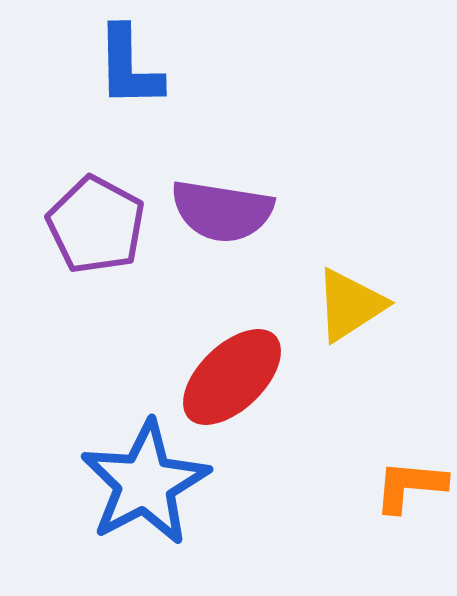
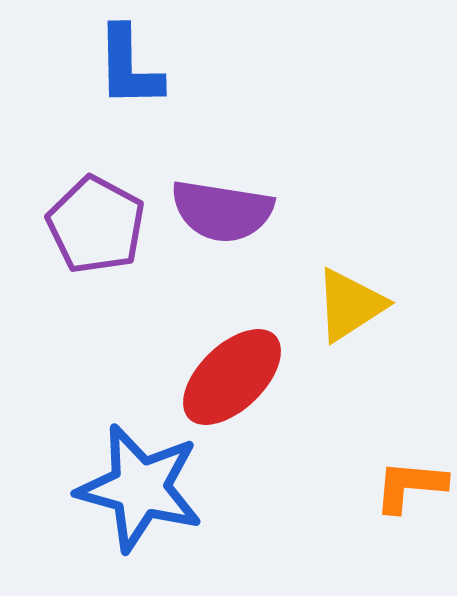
blue star: moved 5 px left, 5 px down; rotated 29 degrees counterclockwise
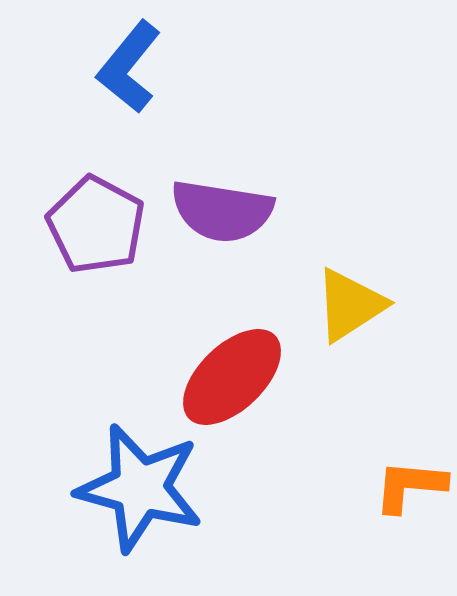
blue L-shape: rotated 40 degrees clockwise
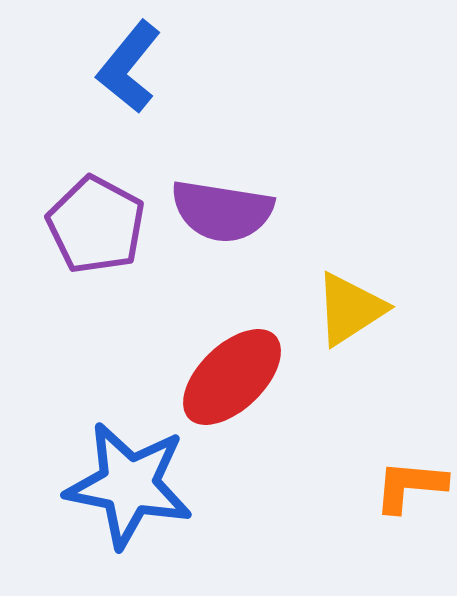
yellow triangle: moved 4 px down
blue star: moved 11 px left, 3 px up; rotated 4 degrees counterclockwise
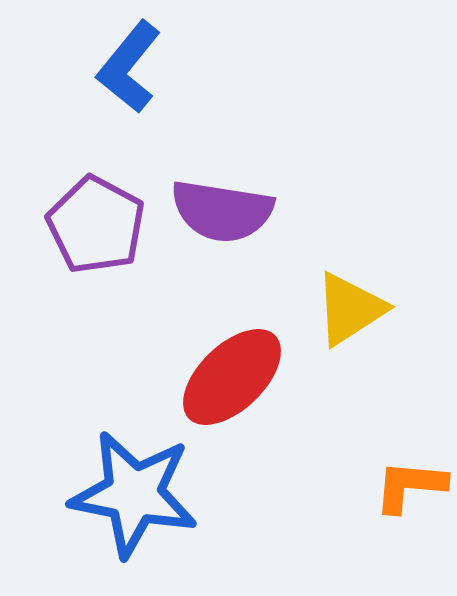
blue star: moved 5 px right, 9 px down
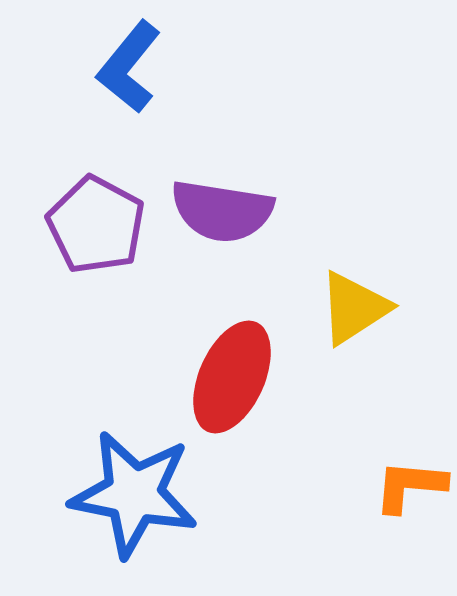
yellow triangle: moved 4 px right, 1 px up
red ellipse: rotated 22 degrees counterclockwise
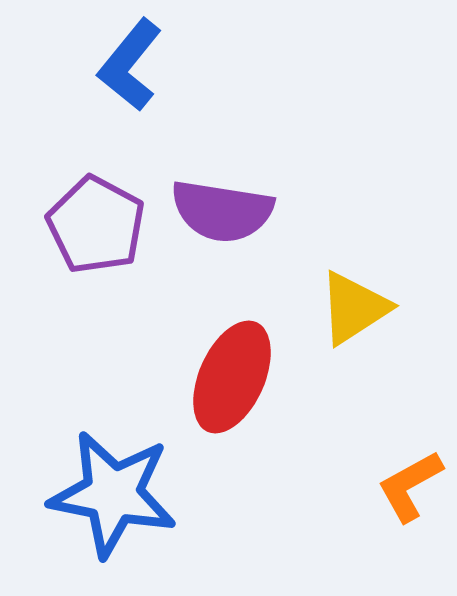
blue L-shape: moved 1 px right, 2 px up
orange L-shape: rotated 34 degrees counterclockwise
blue star: moved 21 px left
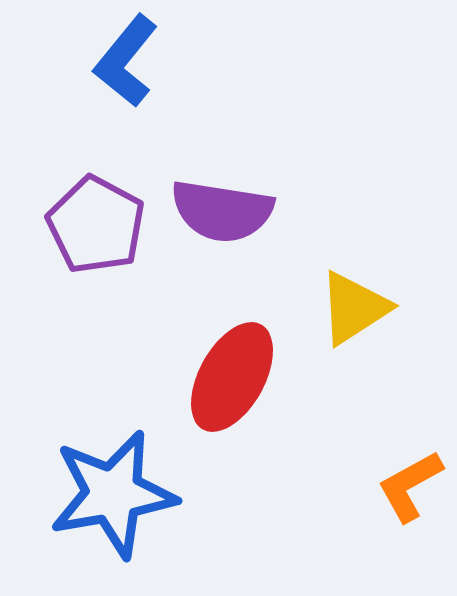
blue L-shape: moved 4 px left, 4 px up
red ellipse: rotated 5 degrees clockwise
blue star: rotated 21 degrees counterclockwise
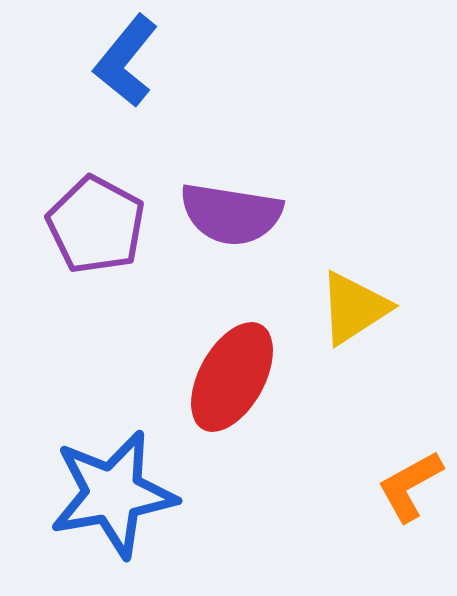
purple semicircle: moved 9 px right, 3 px down
